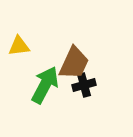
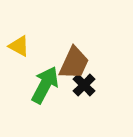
yellow triangle: rotated 35 degrees clockwise
black cross: rotated 30 degrees counterclockwise
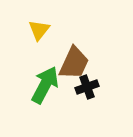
yellow triangle: moved 20 px right, 16 px up; rotated 40 degrees clockwise
black cross: moved 3 px right, 2 px down; rotated 25 degrees clockwise
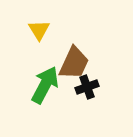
yellow triangle: rotated 10 degrees counterclockwise
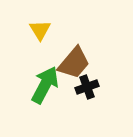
yellow triangle: moved 1 px right
brown trapezoid: rotated 15 degrees clockwise
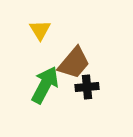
black cross: rotated 15 degrees clockwise
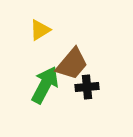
yellow triangle: rotated 30 degrees clockwise
brown trapezoid: moved 2 px left, 1 px down
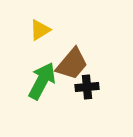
green arrow: moved 3 px left, 4 px up
